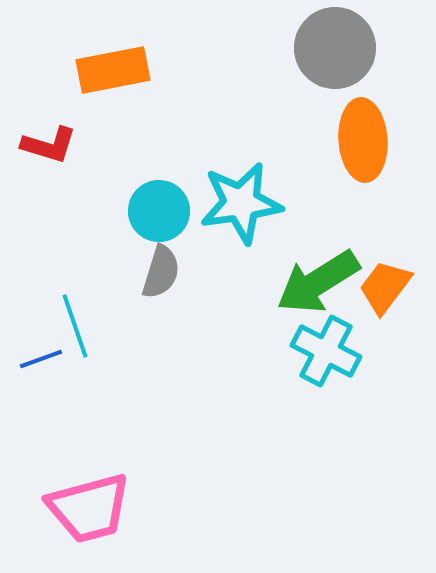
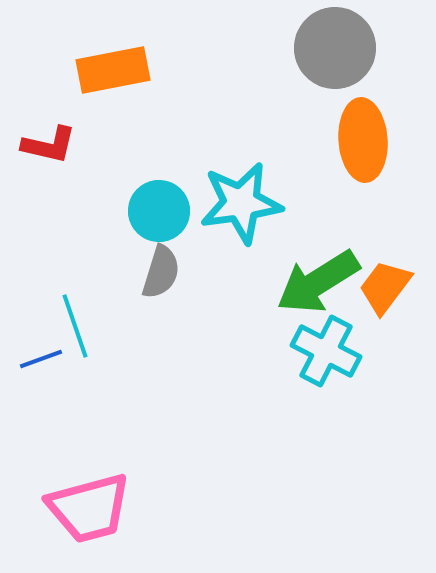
red L-shape: rotated 4 degrees counterclockwise
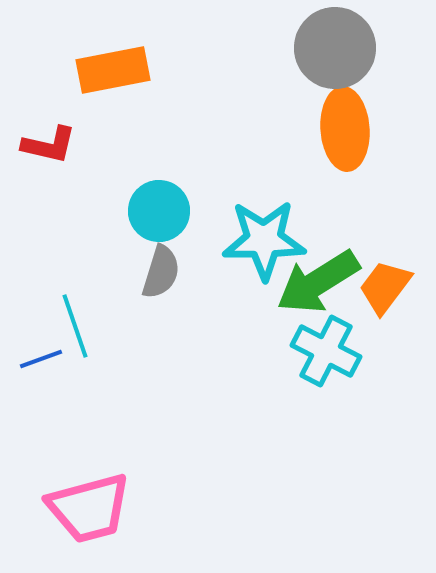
orange ellipse: moved 18 px left, 11 px up
cyan star: moved 23 px right, 37 px down; rotated 8 degrees clockwise
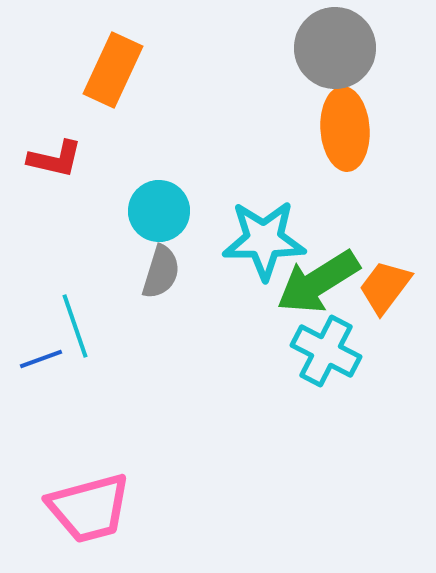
orange rectangle: rotated 54 degrees counterclockwise
red L-shape: moved 6 px right, 14 px down
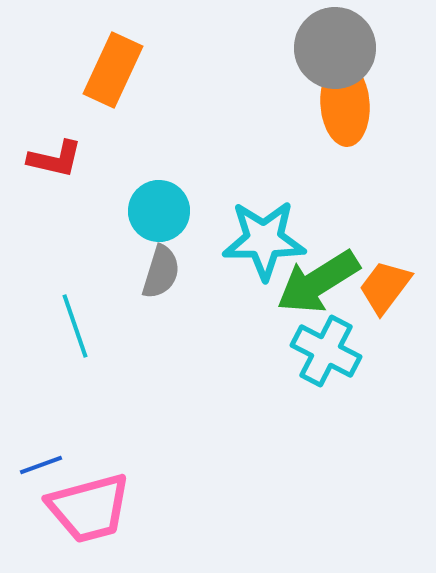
orange ellipse: moved 25 px up
blue line: moved 106 px down
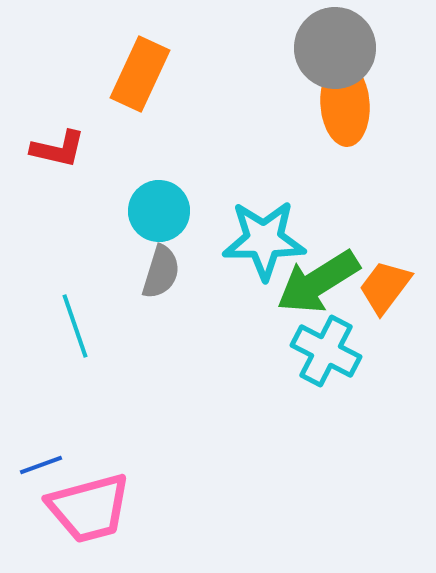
orange rectangle: moved 27 px right, 4 px down
red L-shape: moved 3 px right, 10 px up
